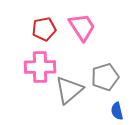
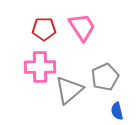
red pentagon: rotated 10 degrees clockwise
gray pentagon: rotated 8 degrees counterclockwise
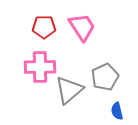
red pentagon: moved 2 px up
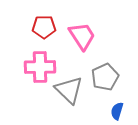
pink trapezoid: moved 9 px down
gray triangle: rotated 36 degrees counterclockwise
blue semicircle: rotated 30 degrees clockwise
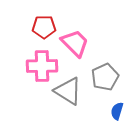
pink trapezoid: moved 7 px left, 7 px down; rotated 12 degrees counterclockwise
pink cross: moved 2 px right, 1 px up
gray triangle: moved 1 px left, 1 px down; rotated 12 degrees counterclockwise
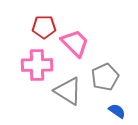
pink cross: moved 5 px left, 1 px up
blue semicircle: rotated 108 degrees clockwise
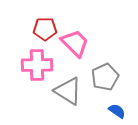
red pentagon: moved 1 px right, 2 px down
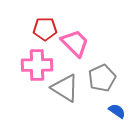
gray pentagon: moved 3 px left, 1 px down
gray triangle: moved 3 px left, 3 px up
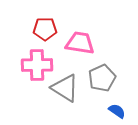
pink trapezoid: moved 5 px right; rotated 36 degrees counterclockwise
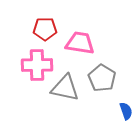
gray pentagon: rotated 16 degrees counterclockwise
gray triangle: rotated 20 degrees counterclockwise
blue semicircle: moved 9 px right; rotated 36 degrees clockwise
